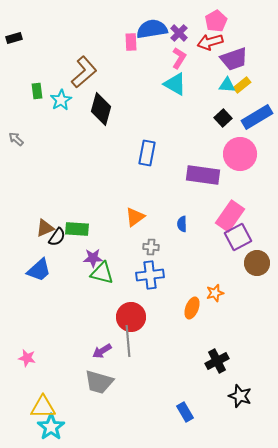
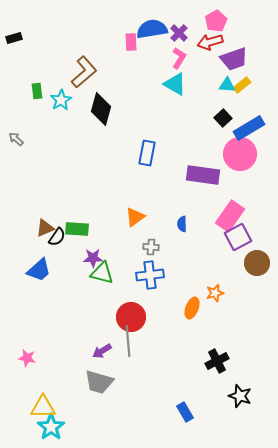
blue rectangle at (257, 117): moved 8 px left, 11 px down
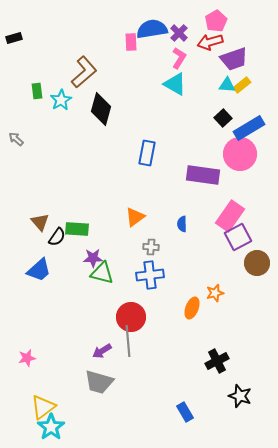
brown triangle at (45, 228): moved 5 px left, 6 px up; rotated 48 degrees counterclockwise
pink star at (27, 358): rotated 24 degrees counterclockwise
yellow triangle at (43, 407): rotated 36 degrees counterclockwise
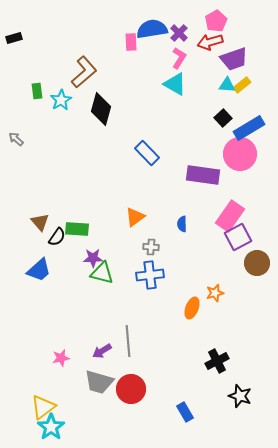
blue rectangle at (147, 153): rotated 55 degrees counterclockwise
red circle at (131, 317): moved 72 px down
pink star at (27, 358): moved 34 px right
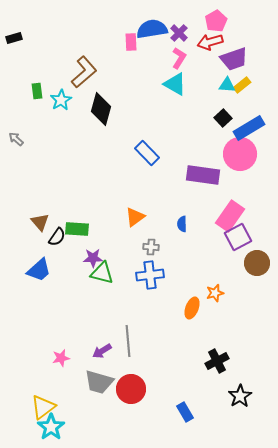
black star at (240, 396): rotated 20 degrees clockwise
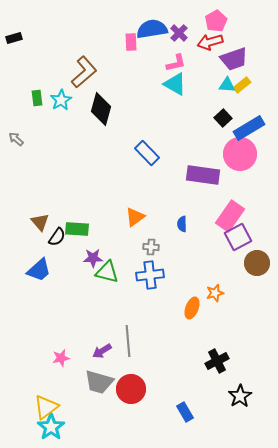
pink L-shape at (179, 58): moved 3 px left, 5 px down; rotated 45 degrees clockwise
green rectangle at (37, 91): moved 7 px down
green triangle at (102, 273): moved 5 px right, 1 px up
yellow triangle at (43, 407): moved 3 px right
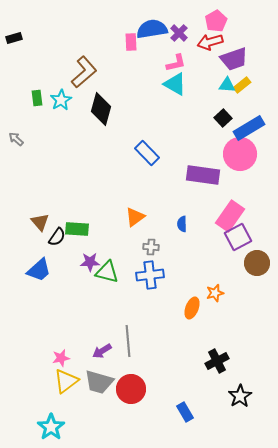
purple star at (93, 258): moved 3 px left, 4 px down
yellow triangle at (46, 407): moved 20 px right, 26 px up
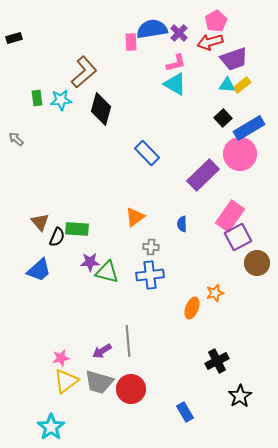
cyan star at (61, 100): rotated 25 degrees clockwise
purple rectangle at (203, 175): rotated 52 degrees counterclockwise
black semicircle at (57, 237): rotated 12 degrees counterclockwise
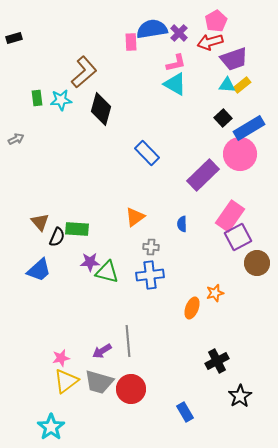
gray arrow at (16, 139): rotated 112 degrees clockwise
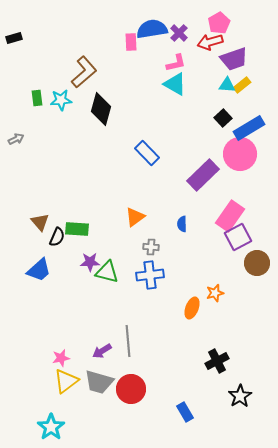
pink pentagon at (216, 21): moved 3 px right, 2 px down
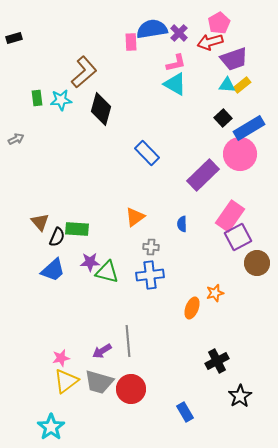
blue trapezoid at (39, 270): moved 14 px right
